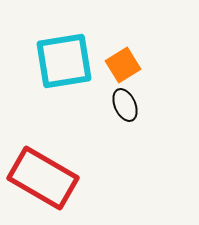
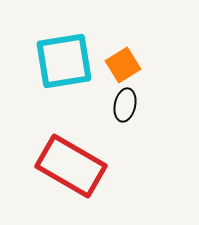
black ellipse: rotated 36 degrees clockwise
red rectangle: moved 28 px right, 12 px up
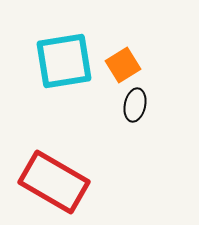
black ellipse: moved 10 px right
red rectangle: moved 17 px left, 16 px down
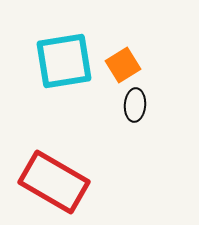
black ellipse: rotated 8 degrees counterclockwise
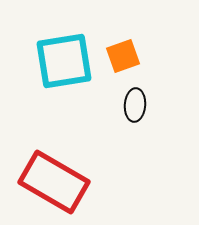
orange square: moved 9 px up; rotated 12 degrees clockwise
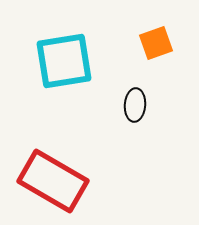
orange square: moved 33 px right, 13 px up
red rectangle: moved 1 px left, 1 px up
